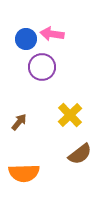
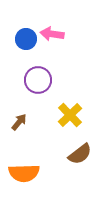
purple circle: moved 4 px left, 13 px down
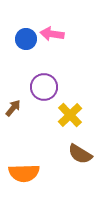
purple circle: moved 6 px right, 7 px down
brown arrow: moved 6 px left, 14 px up
brown semicircle: rotated 70 degrees clockwise
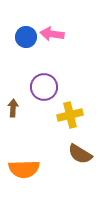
blue circle: moved 2 px up
brown arrow: rotated 36 degrees counterclockwise
yellow cross: rotated 30 degrees clockwise
orange semicircle: moved 4 px up
